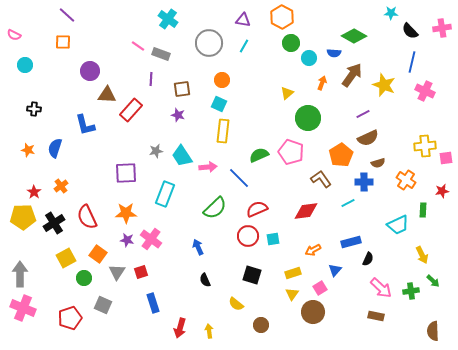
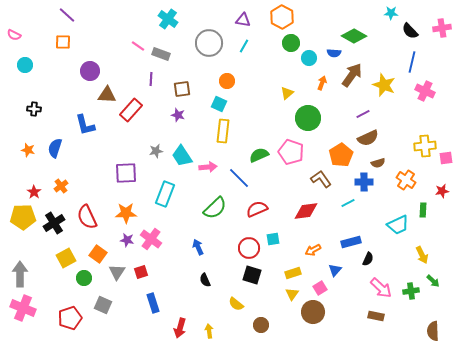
orange circle at (222, 80): moved 5 px right, 1 px down
red circle at (248, 236): moved 1 px right, 12 px down
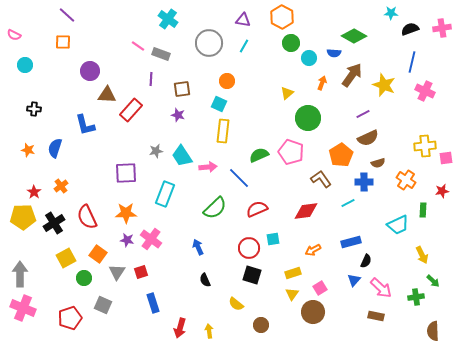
black semicircle at (410, 31): moved 2 px up; rotated 114 degrees clockwise
black semicircle at (368, 259): moved 2 px left, 2 px down
blue triangle at (335, 270): moved 19 px right, 10 px down
green cross at (411, 291): moved 5 px right, 6 px down
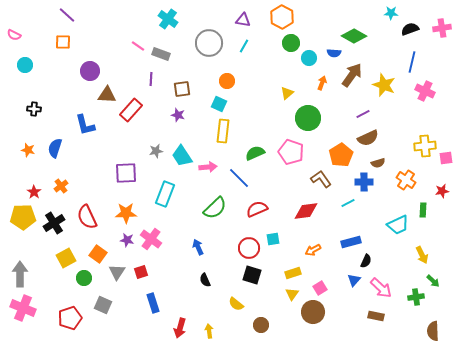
green semicircle at (259, 155): moved 4 px left, 2 px up
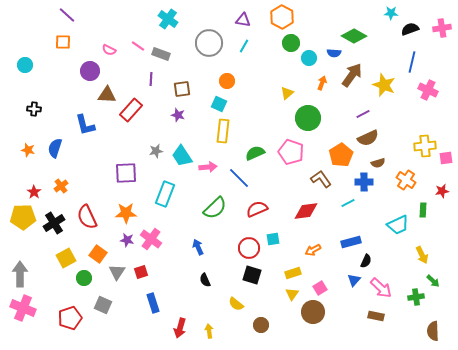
pink semicircle at (14, 35): moved 95 px right, 15 px down
pink cross at (425, 91): moved 3 px right, 1 px up
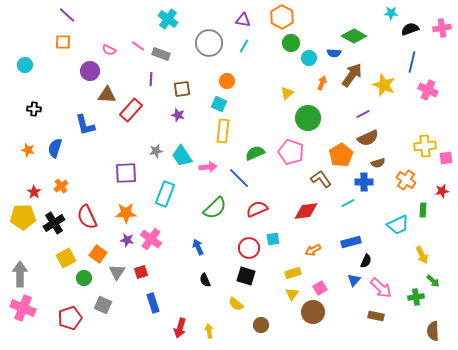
black square at (252, 275): moved 6 px left, 1 px down
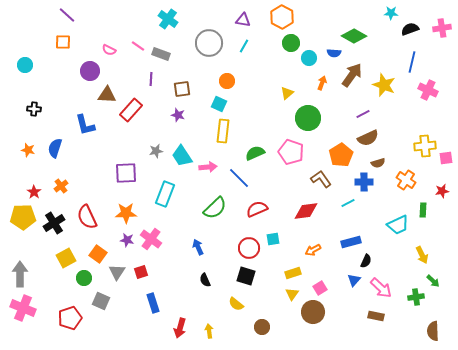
gray square at (103, 305): moved 2 px left, 4 px up
brown circle at (261, 325): moved 1 px right, 2 px down
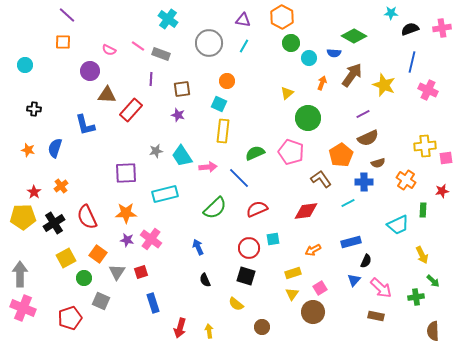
cyan rectangle at (165, 194): rotated 55 degrees clockwise
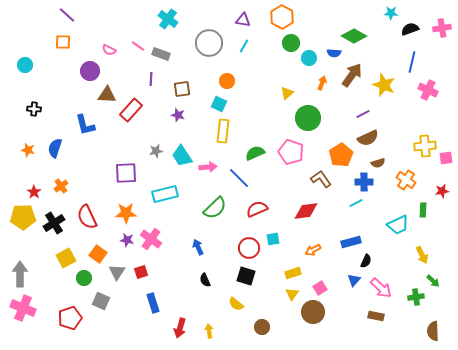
cyan line at (348, 203): moved 8 px right
